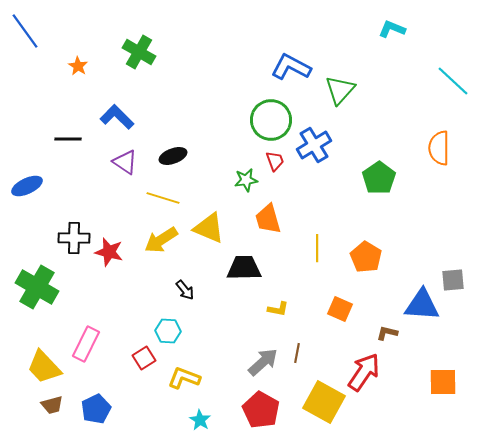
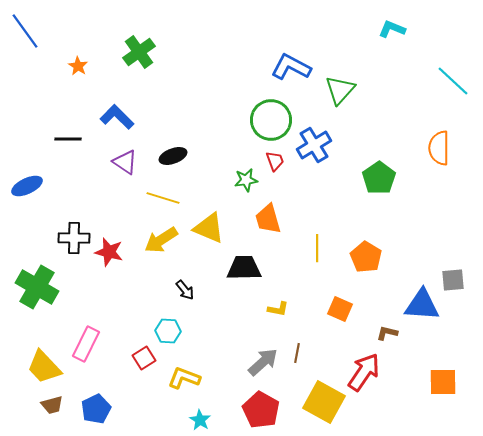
green cross at (139, 52): rotated 24 degrees clockwise
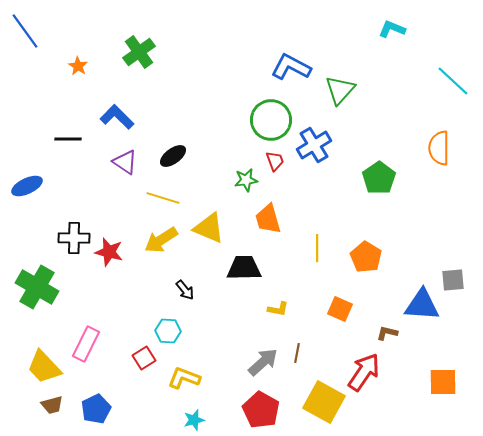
black ellipse at (173, 156): rotated 16 degrees counterclockwise
cyan star at (200, 420): moved 6 px left; rotated 25 degrees clockwise
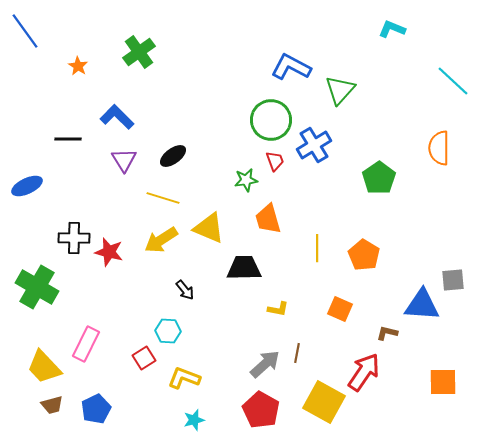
purple triangle at (125, 162): moved 1 px left, 2 px up; rotated 24 degrees clockwise
orange pentagon at (366, 257): moved 2 px left, 2 px up
gray arrow at (263, 362): moved 2 px right, 2 px down
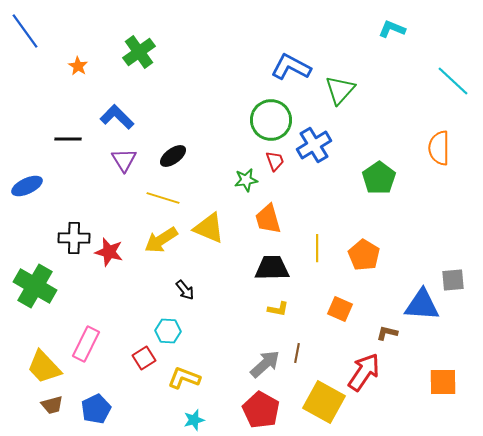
black trapezoid at (244, 268): moved 28 px right
green cross at (37, 287): moved 2 px left, 1 px up
